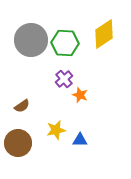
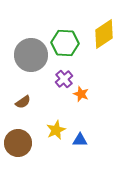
gray circle: moved 15 px down
orange star: moved 1 px right, 1 px up
brown semicircle: moved 1 px right, 4 px up
yellow star: rotated 12 degrees counterclockwise
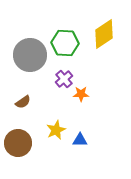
gray circle: moved 1 px left
orange star: rotated 21 degrees counterclockwise
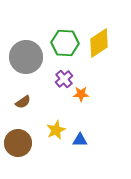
yellow diamond: moved 5 px left, 9 px down
gray circle: moved 4 px left, 2 px down
